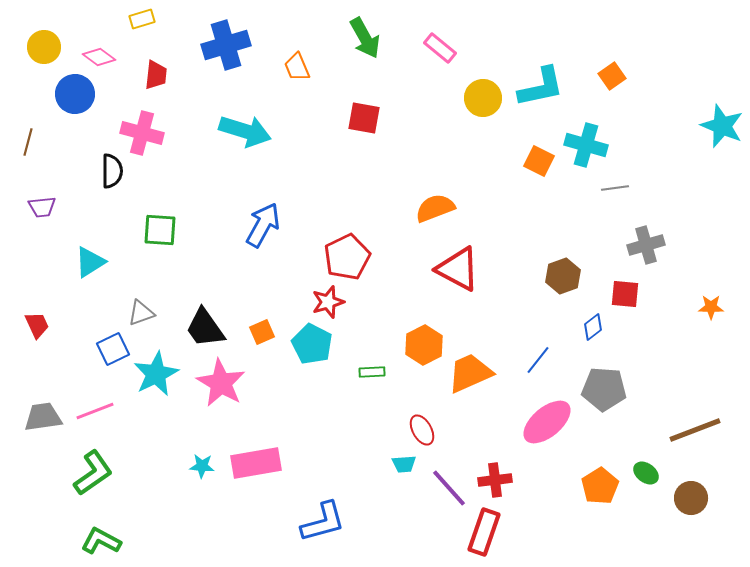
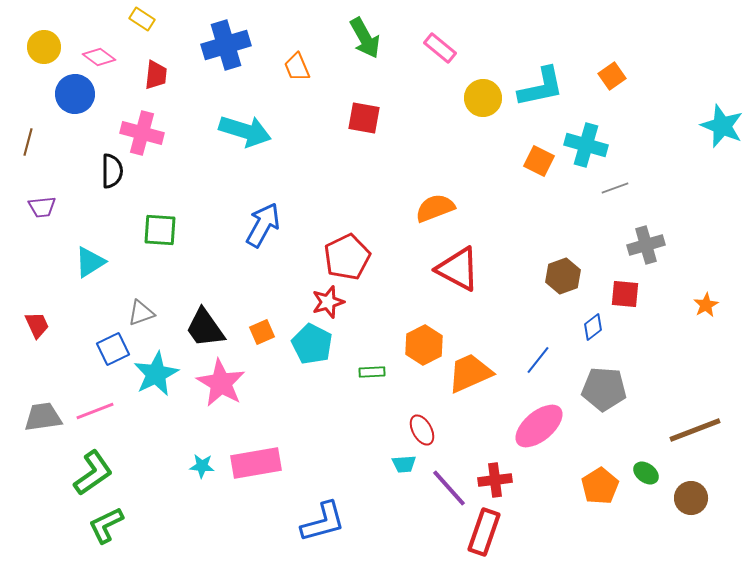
yellow rectangle at (142, 19): rotated 50 degrees clockwise
gray line at (615, 188): rotated 12 degrees counterclockwise
orange star at (711, 307): moved 5 px left, 2 px up; rotated 30 degrees counterclockwise
pink ellipse at (547, 422): moved 8 px left, 4 px down
green L-shape at (101, 541): moved 5 px right, 16 px up; rotated 54 degrees counterclockwise
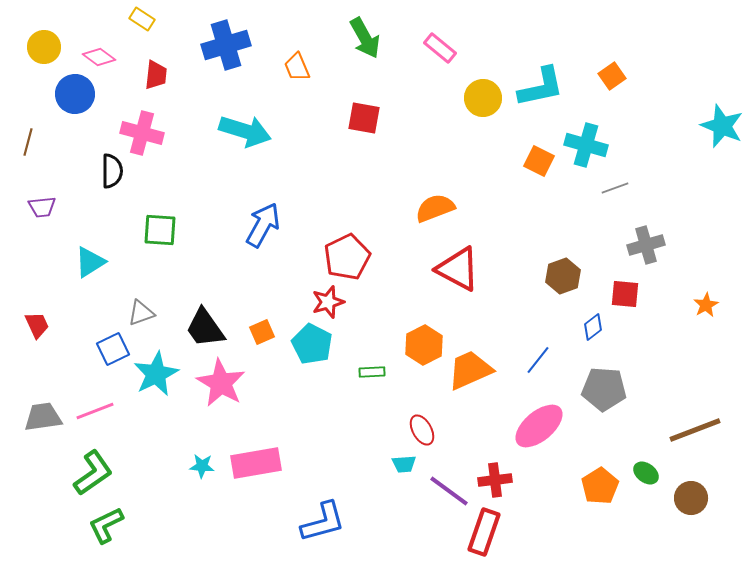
orange trapezoid at (470, 373): moved 3 px up
purple line at (449, 488): moved 3 px down; rotated 12 degrees counterclockwise
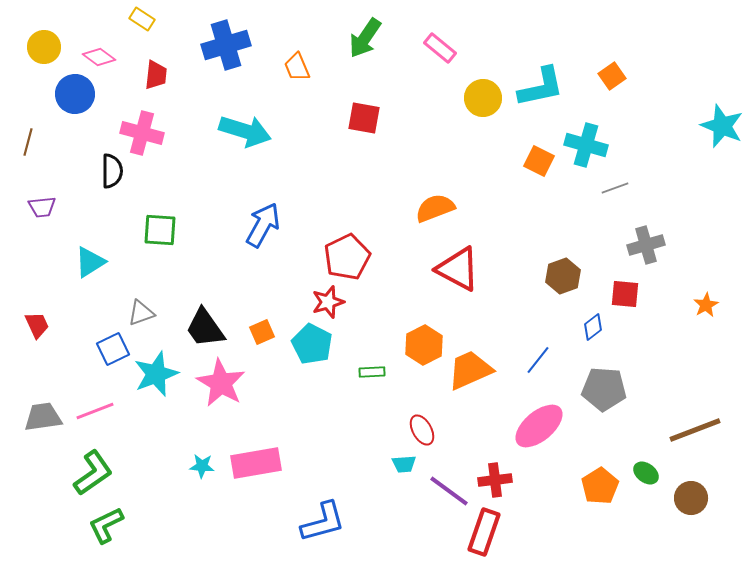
green arrow at (365, 38): rotated 63 degrees clockwise
cyan star at (156, 374): rotated 6 degrees clockwise
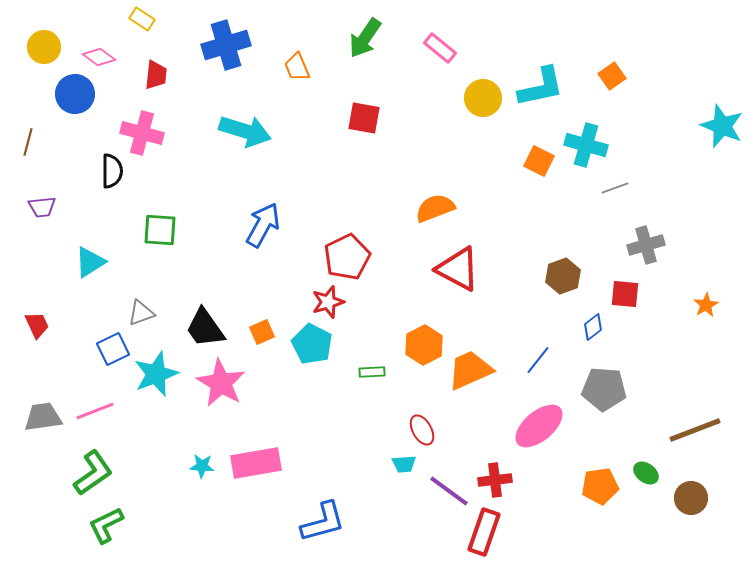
orange pentagon at (600, 486): rotated 24 degrees clockwise
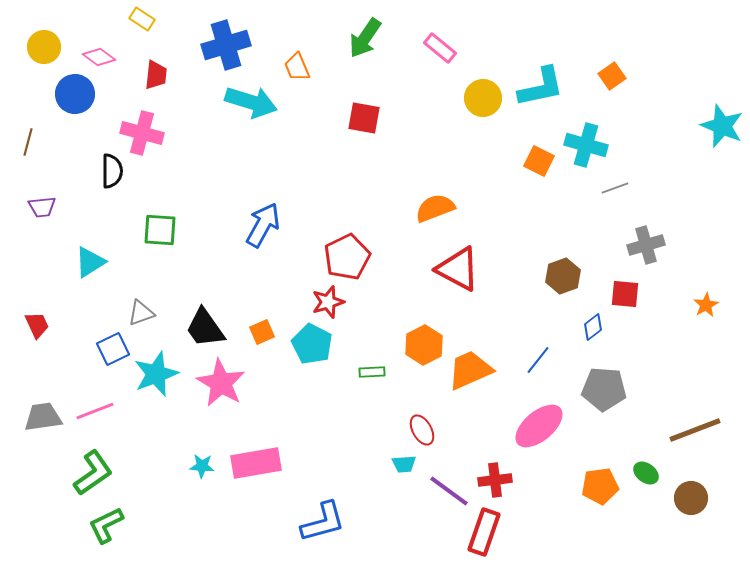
cyan arrow at (245, 131): moved 6 px right, 29 px up
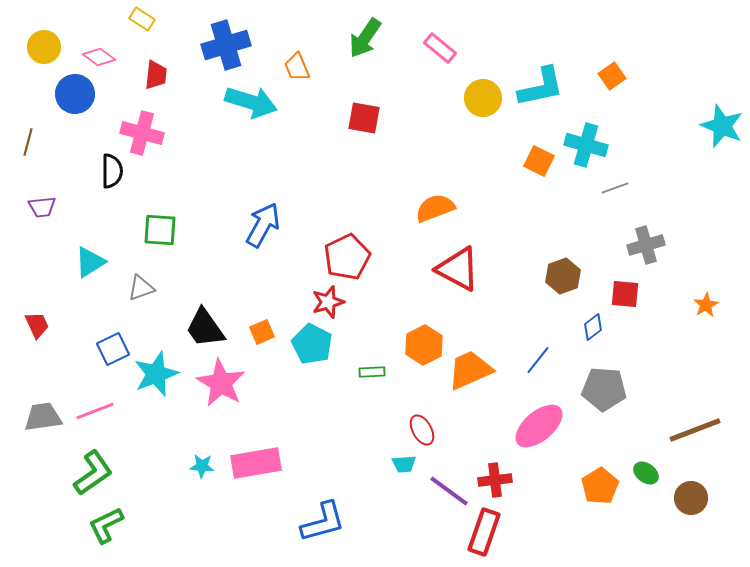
gray triangle at (141, 313): moved 25 px up
orange pentagon at (600, 486): rotated 24 degrees counterclockwise
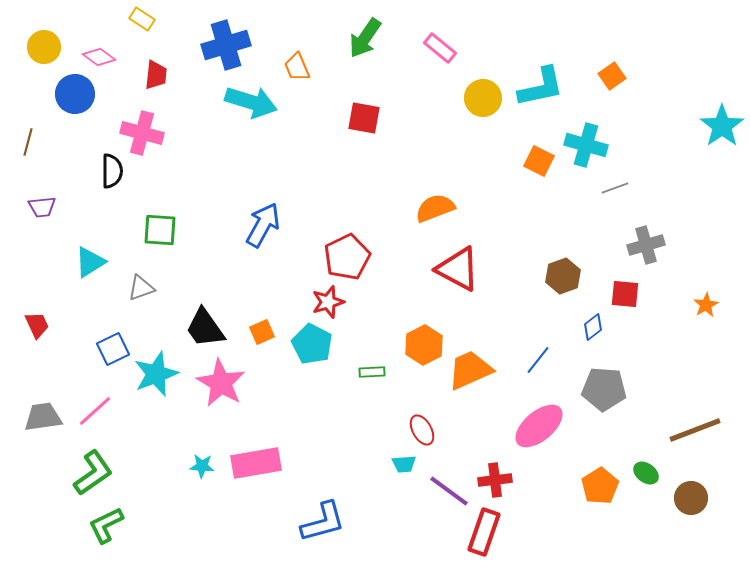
cyan star at (722, 126): rotated 15 degrees clockwise
pink line at (95, 411): rotated 21 degrees counterclockwise
